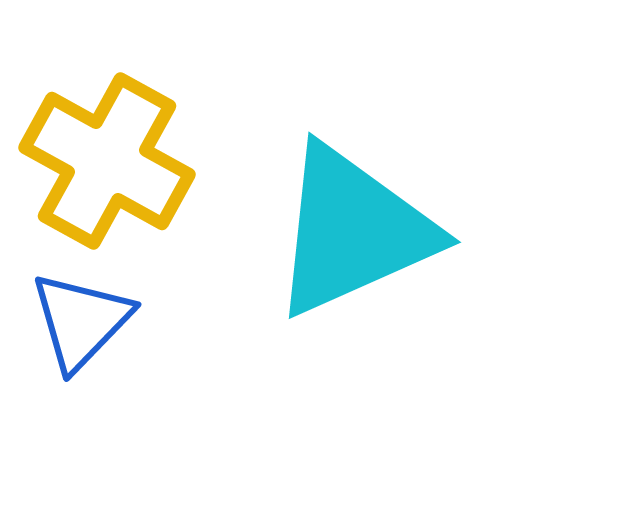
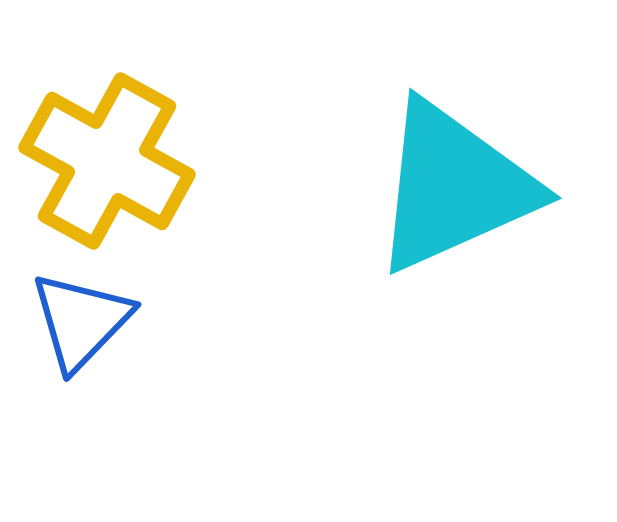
cyan triangle: moved 101 px right, 44 px up
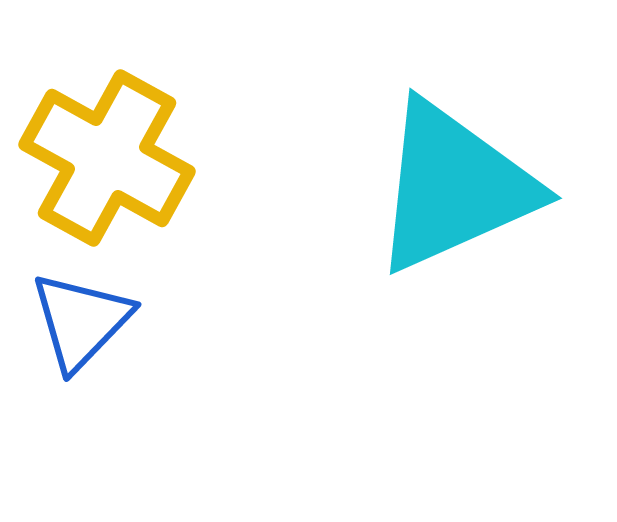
yellow cross: moved 3 px up
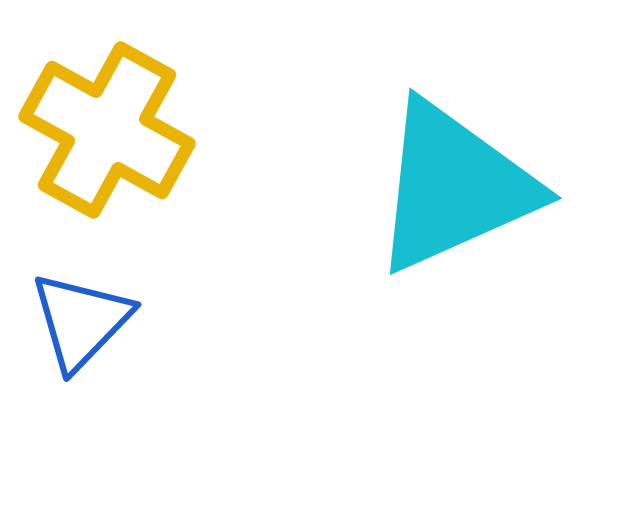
yellow cross: moved 28 px up
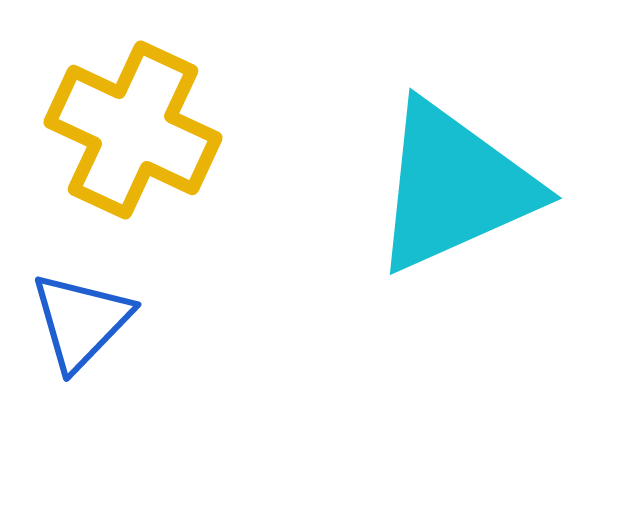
yellow cross: moved 26 px right; rotated 4 degrees counterclockwise
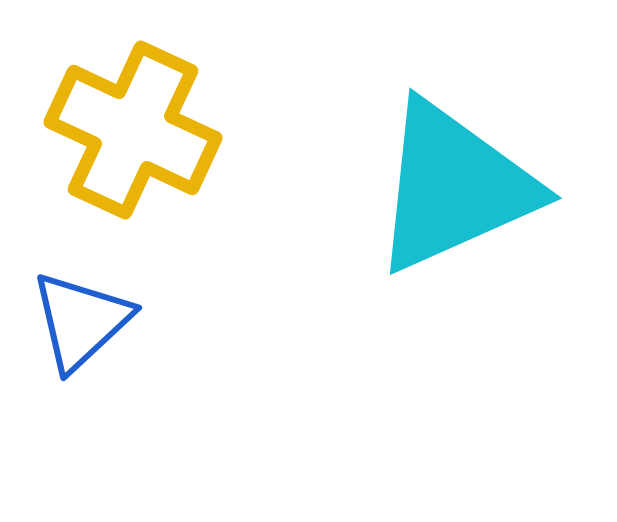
blue triangle: rotated 3 degrees clockwise
